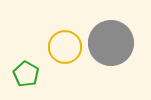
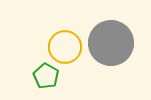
green pentagon: moved 20 px right, 2 px down
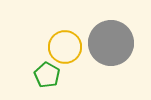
green pentagon: moved 1 px right, 1 px up
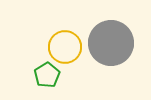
green pentagon: rotated 10 degrees clockwise
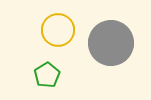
yellow circle: moved 7 px left, 17 px up
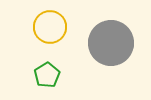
yellow circle: moved 8 px left, 3 px up
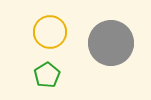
yellow circle: moved 5 px down
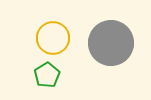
yellow circle: moved 3 px right, 6 px down
